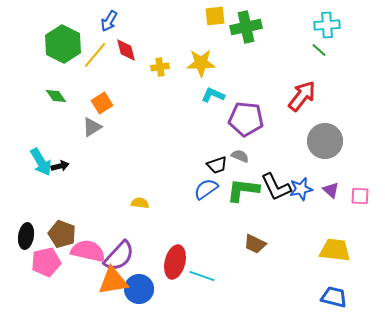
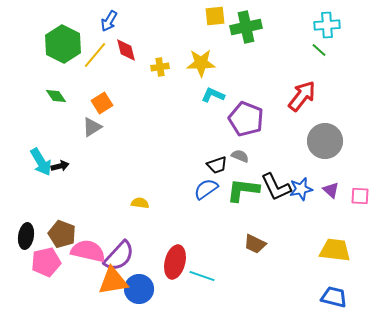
purple pentagon: rotated 16 degrees clockwise
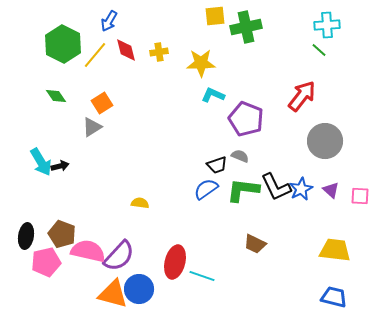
yellow cross: moved 1 px left, 15 px up
blue star: rotated 15 degrees counterclockwise
orange triangle: moved 13 px down; rotated 24 degrees clockwise
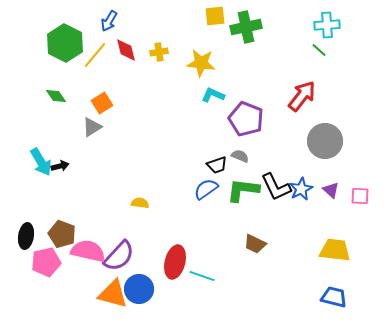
green hexagon: moved 2 px right, 1 px up
yellow star: rotated 8 degrees clockwise
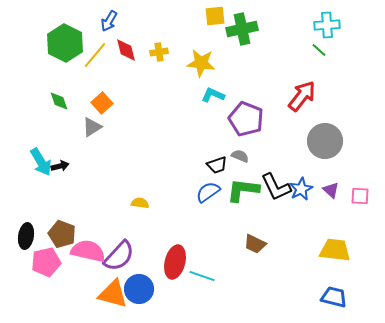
green cross: moved 4 px left, 2 px down
green diamond: moved 3 px right, 5 px down; rotated 15 degrees clockwise
orange square: rotated 10 degrees counterclockwise
blue semicircle: moved 2 px right, 3 px down
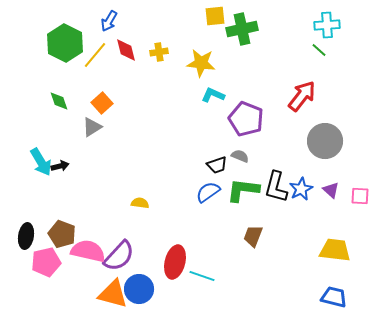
black L-shape: rotated 40 degrees clockwise
brown trapezoid: moved 2 px left, 8 px up; rotated 85 degrees clockwise
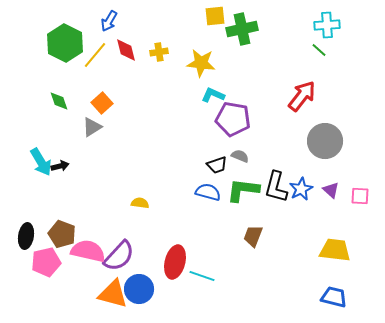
purple pentagon: moved 13 px left; rotated 12 degrees counterclockwise
blue semicircle: rotated 50 degrees clockwise
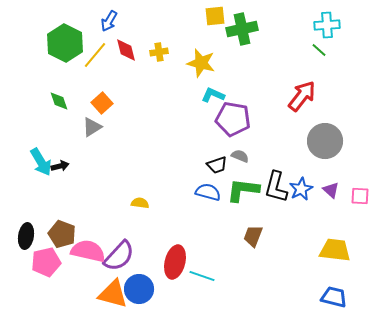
yellow star: rotated 8 degrees clockwise
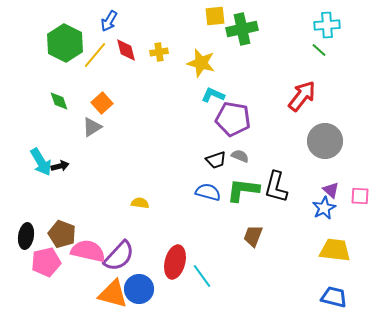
black trapezoid: moved 1 px left, 5 px up
blue star: moved 23 px right, 19 px down
cyan line: rotated 35 degrees clockwise
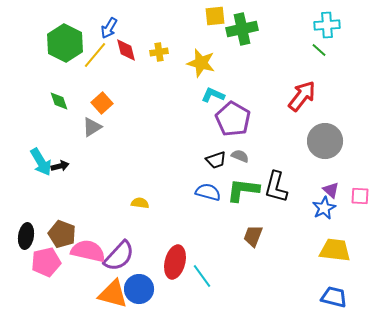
blue arrow: moved 7 px down
purple pentagon: rotated 20 degrees clockwise
